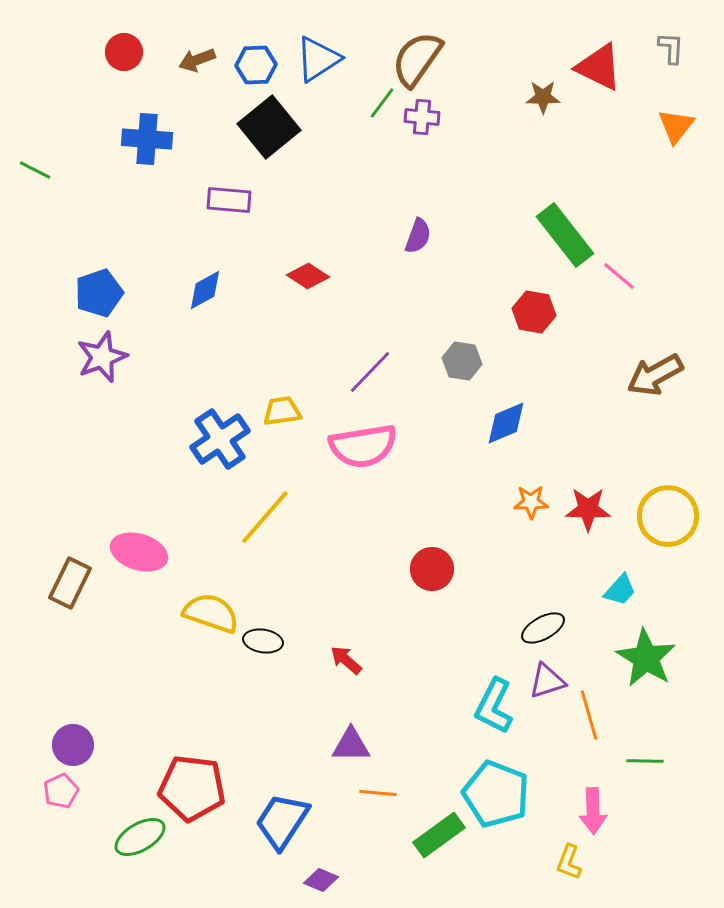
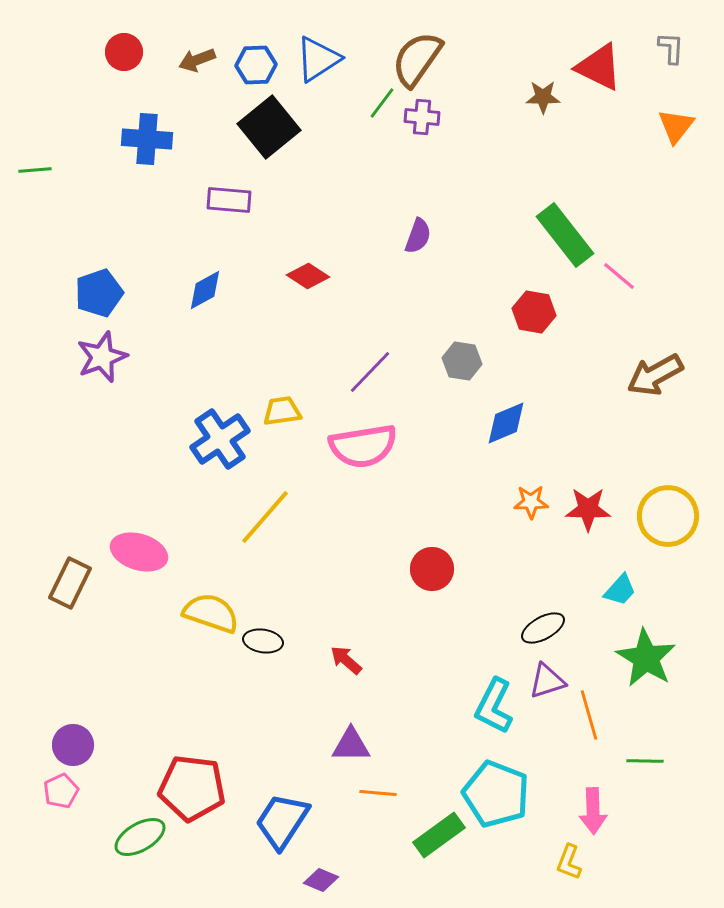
green line at (35, 170): rotated 32 degrees counterclockwise
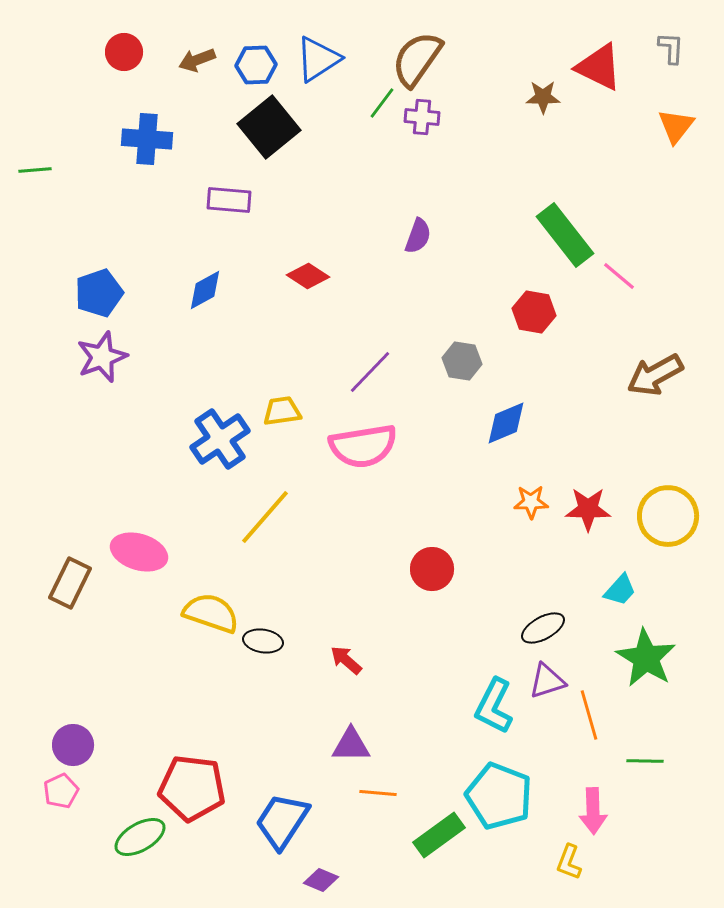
cyan pentagon at (496, 794): moved 3 px right, 2 px down
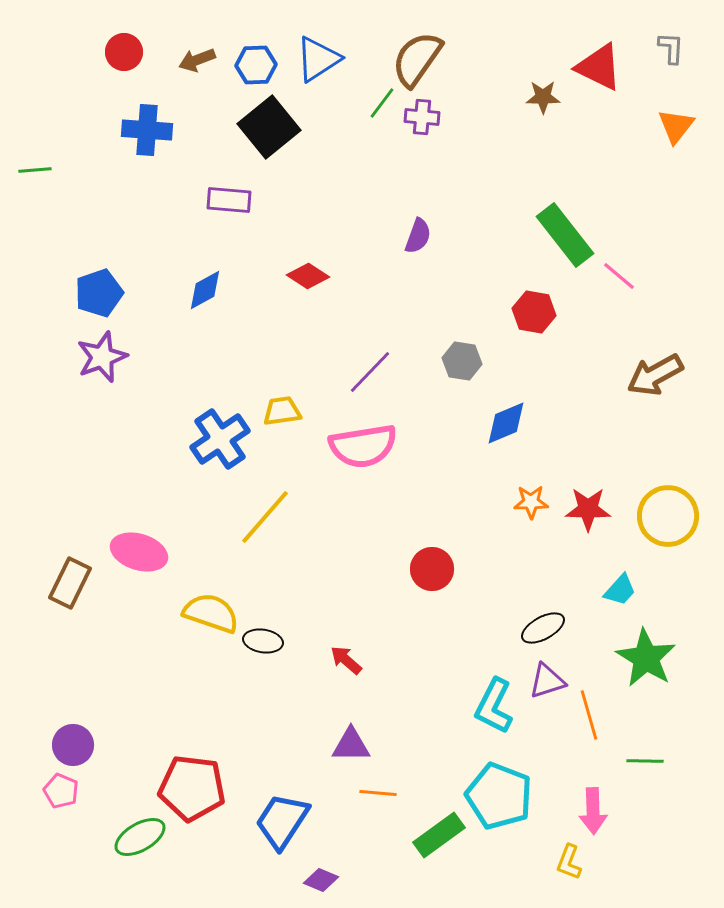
blue cross at (147, 139): moved 9 px up
pink pentagon at (61, 791): rotated 24 degrees counterclockwise
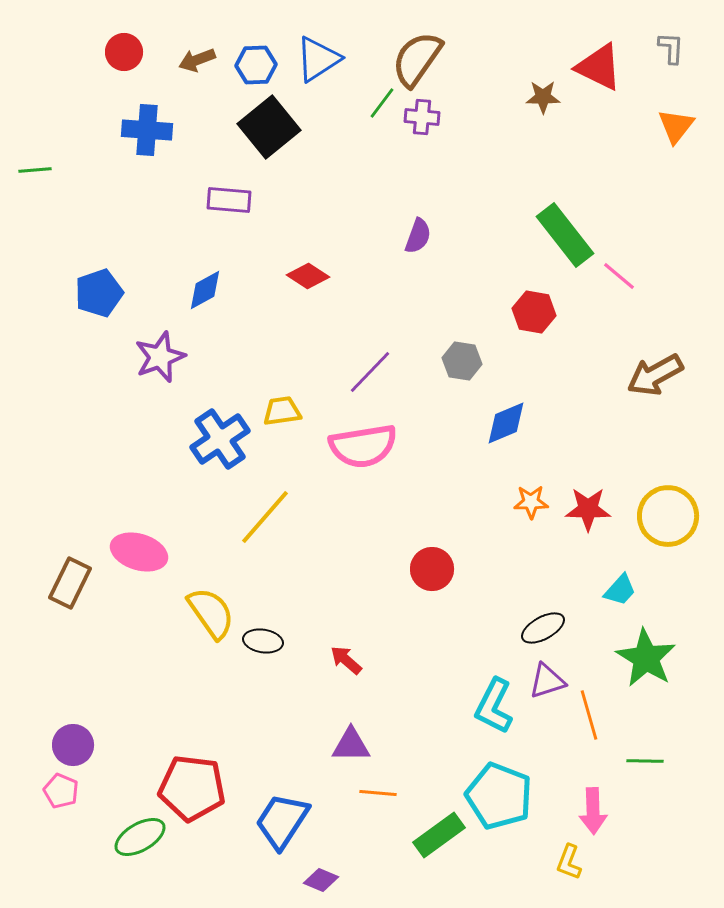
purple star at (102, 357): moved 58 px right
yellow semicircle at (211, 613): rotated 36 degrees clockwise
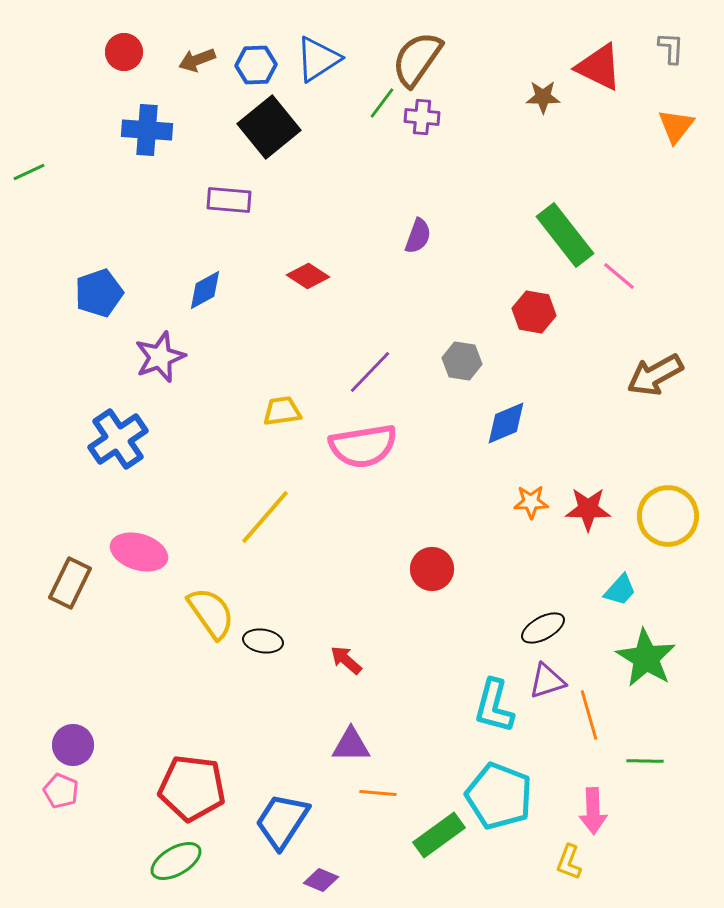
green line at (35, 170): moved 6 px left, 2 px down; rotated 20 degrees counterclockwise
blue cross at (220, 439): moved 102 px left
cyan L-shape at (494, 706): rotated 12 degrees counterclockwise
green ellipse at (140, 837): moved 36 px right, 24 px down
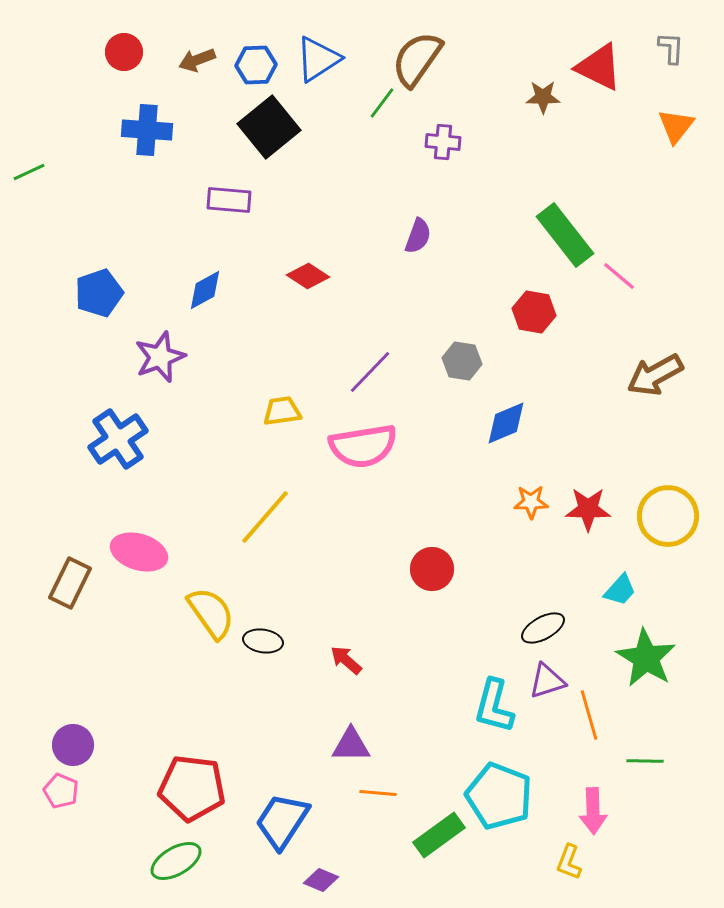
purple cross at (422, 117): moved 21 px right, 25 px down
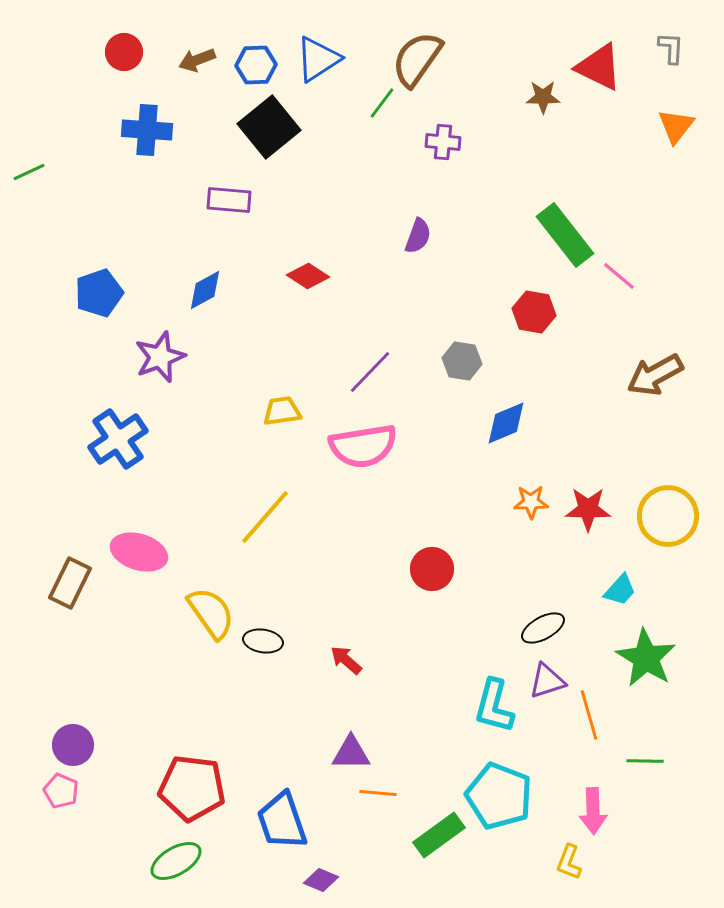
purple triangle at (351, 745): moved 8 px down
blue trapezoid at (282, 821): rotated 52 degrees counterclockwise
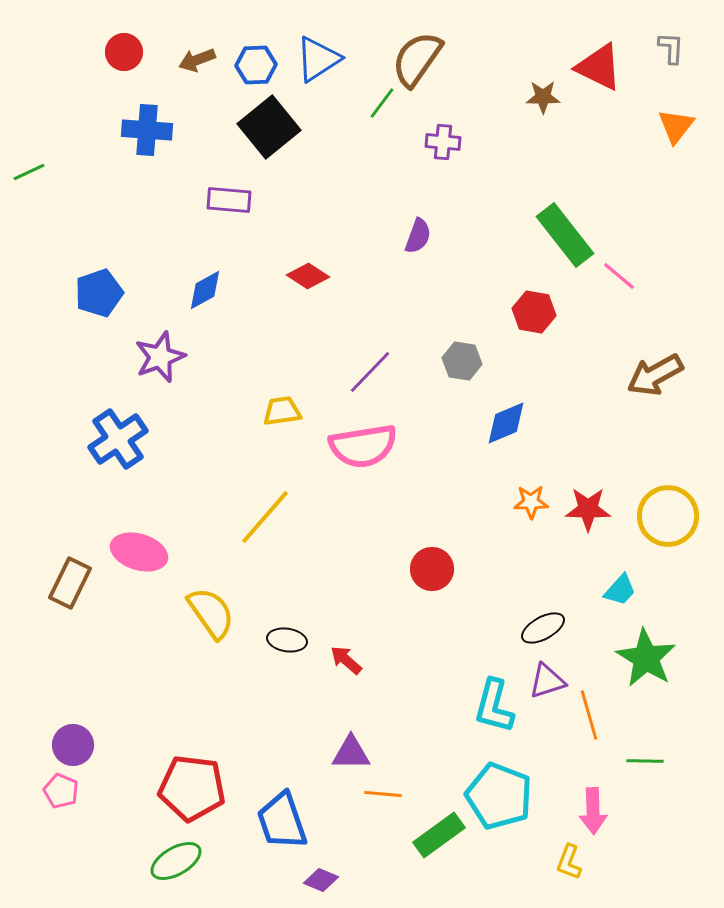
black ellipse at (263, 641): moved 24 px right, 1 px up
orange line at (378, 793): moved 5 px right, 1 px down
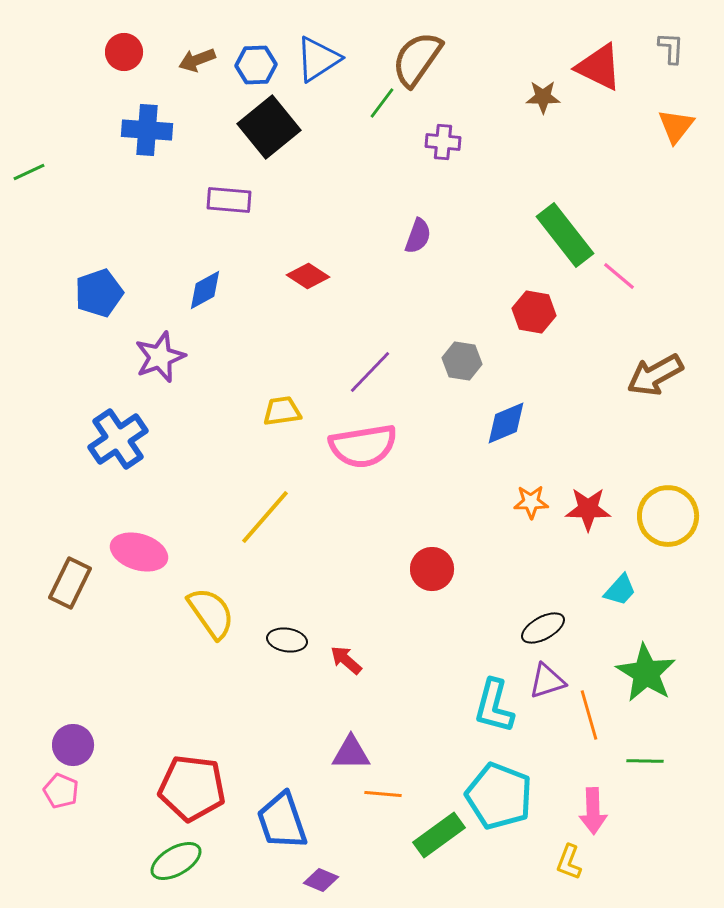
green star at (646, 658): moved 15 px down
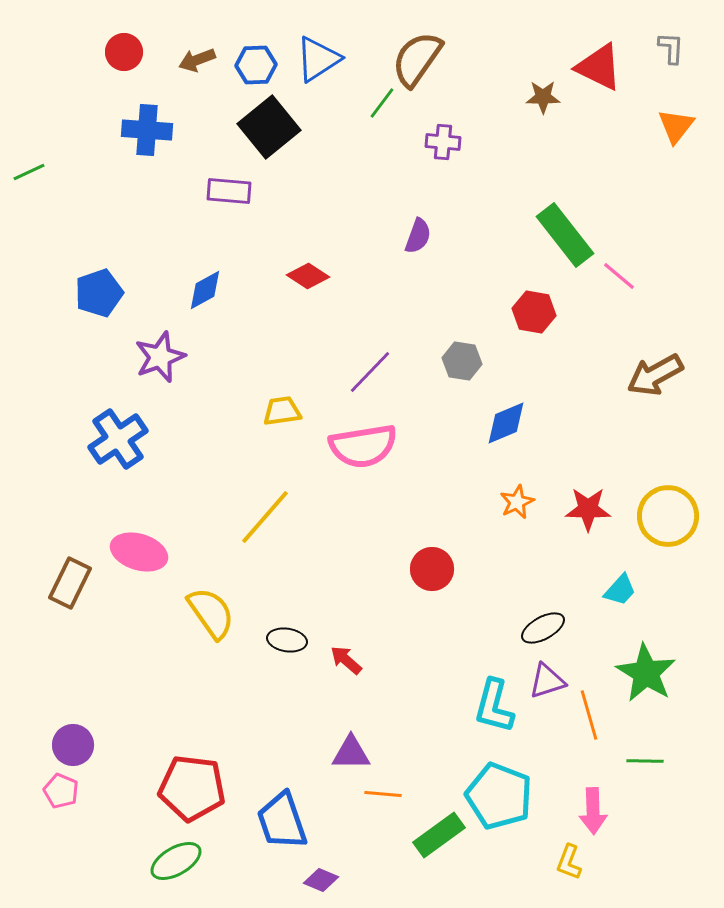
purple rectangle at (229, 200): moved 9 px up
orange star at (531, 502): moved 14 px left; rotated 24 degrees counterclockwise
